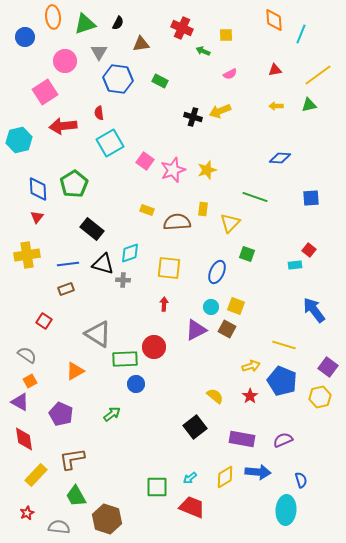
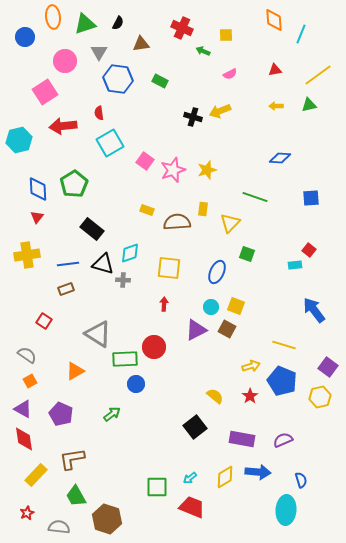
purple triangle at (20, 402): moved 3 px right, 7 px down
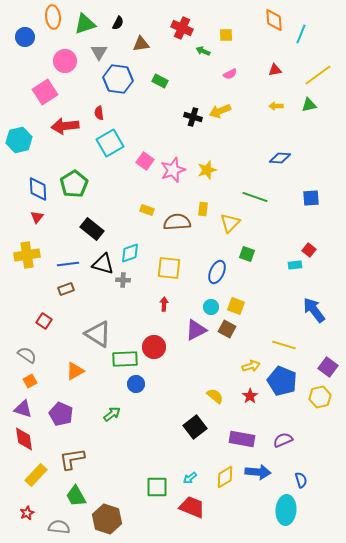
red arrow at (63, 126): moved 2 px right
purple triangle at (23, 409): rotated 12 degrees counterclockwise
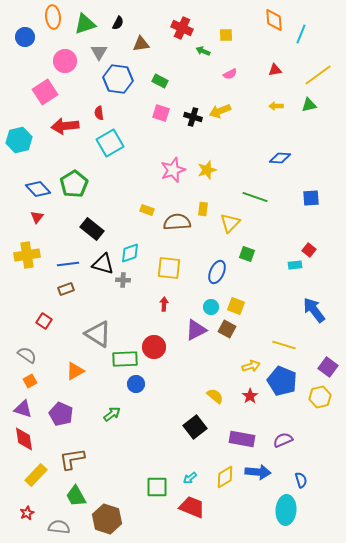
pink square at (145, 161): moved 16 px right, 48 px up; rotated 18 degrees counterclockwise
blue diamond at (38, 189): rotated 40 degrees counterclockwise
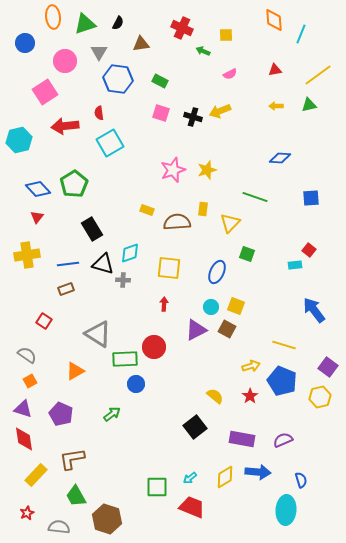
blue circle at (25, 37): moved 6 px down
black rectangle at (92, 229): rotated 20 degrees clockwise
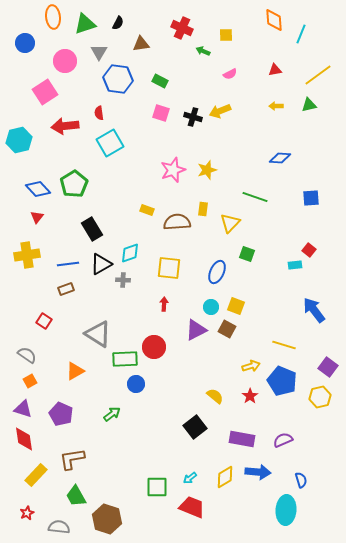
black triangle at (103, 264): moved 2 px left; rotated 45 degrees counterclockwise
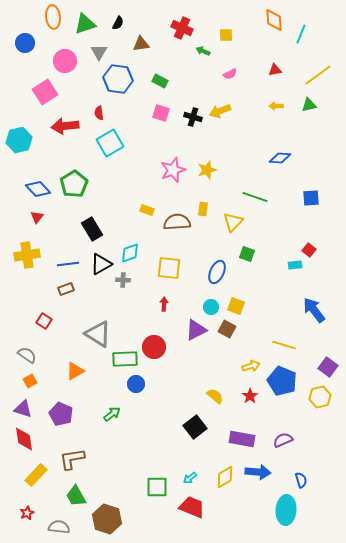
yellow triangle at (230, 223): moved 3 px right, 1 px up
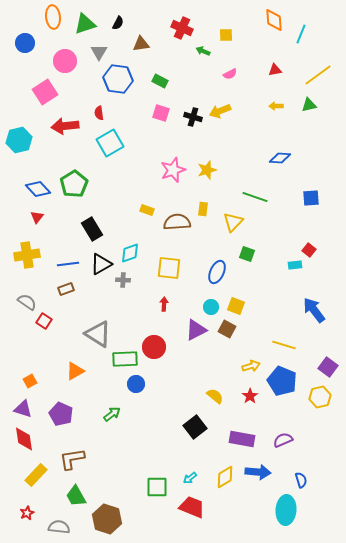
gray semicircle at (27, 355): moved 53 px up
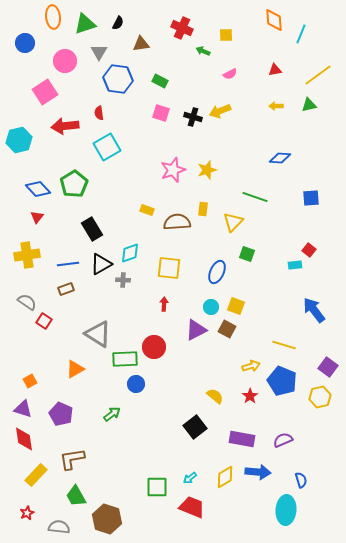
cyan square at (110, 143): moved 3 px left, 4 px down
orange triangle at (75, 371): moved 2 px up
